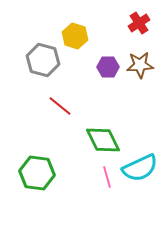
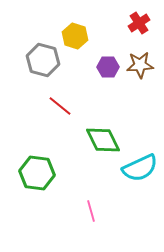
pink line: moved 16 px left, 34 px down
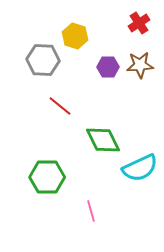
gray hexagon: rotated 12 degrees counterclockwise
green hexagon: moved 10 px right, 4 px down; rotated 8 degrees counterclockwise
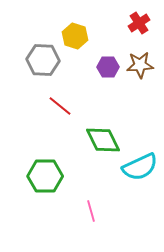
cyan semicircle: moved 1 px up
green hexagon: moved 2 px left, 1 px up
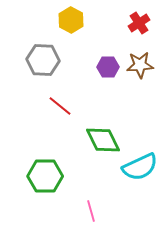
yellow hexagon: moved 4 px left, 16 px up; rotated 10 degrees clockwise
